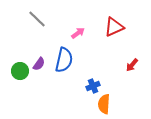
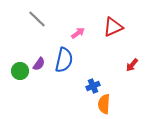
red triangle: moved 1 px left
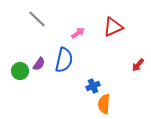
red arrow: moved 6 px right
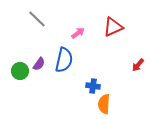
blue cross: rotated 32 degrees clockwise
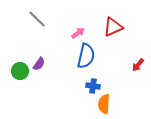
blue semicircle: moved 22 px right, 4 px up
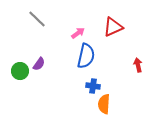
red arrow: rotated 128 degrees clockwise
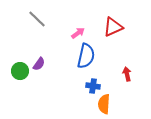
red arrow: moved 11 px left, 9 px down
